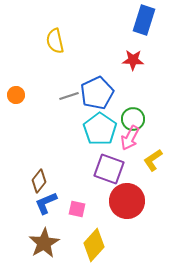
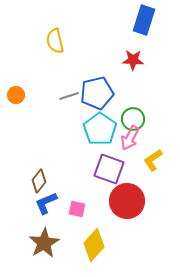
blue pentagon: rotated 12 degrees clockwise
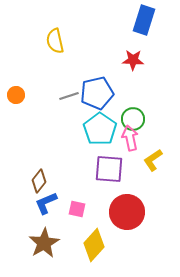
pink arrow: rotated 140 degrees clockwise
purple square: rotated 16 degrees counterclockwise
red circle: moved 11 px down
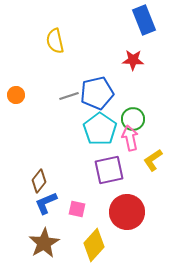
blue rectangle: rotated 40 degrees counterclockwise
purple square: moved 1 px down; rotated 16 degrees counterclockwise
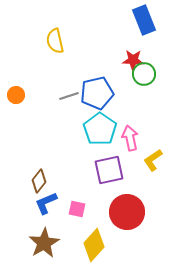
green circle: moved 11 px right, 45 px up
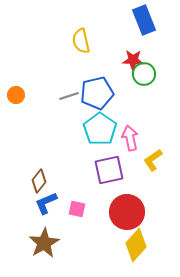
yellow semicircle: moved 26 px right
yellow diamond: moved 42 px right
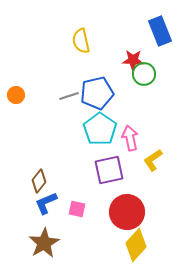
blue rectangle: moved 16 px right, 11 px down
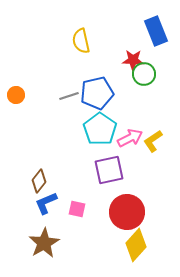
blue rectangle: moved 4 px left
pink arrow: rotated 75 degrees clockwise
yellow L-shape: moved 19 px up
